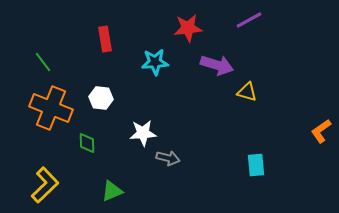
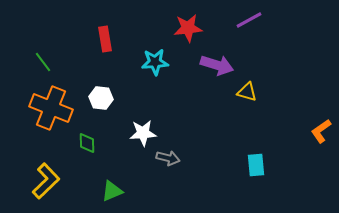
yellow L-shape: moved 1 px right, 4 px up
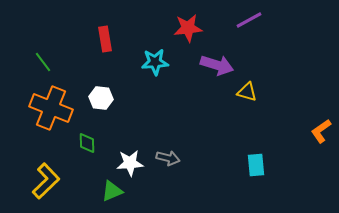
white star: moved 13 px left, 30 px down
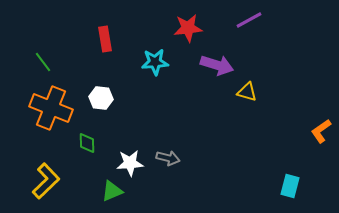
cyan rectangle: moved 34 px right, 21 px down; rotated 20 degrees clockwise
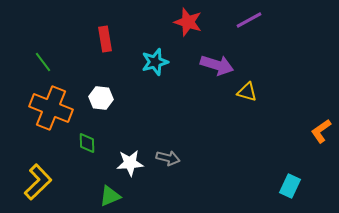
red star: moved 6 px up; rotated 24 degrees clockwise
cyan star: rotated 12 degrees counterclockwise
yellow L-shape: moved 8 px left, 1 px down
cyan rectangle: rotated 10 degrees clockwise
green triangle: moved 2 px left, 5 px down
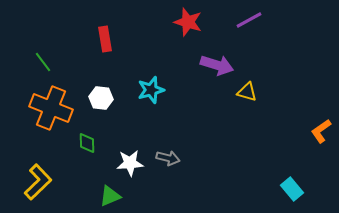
cyan star: moved 4 px left, 28 px down
cyan rectangle: moved 2 px right, 3 px down; rotated 65 degrees counterclockwise
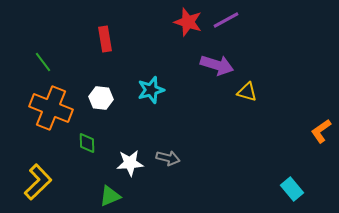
purple line: moved 23 px left
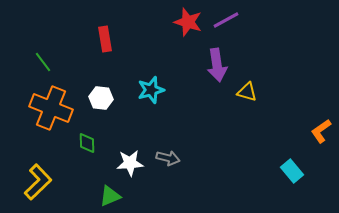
purple arrow: rotated 64 degrees clockwise
cyan rectangle: moved 18 px up
